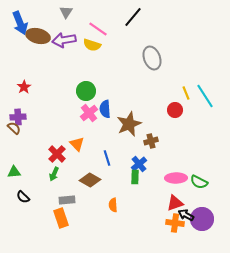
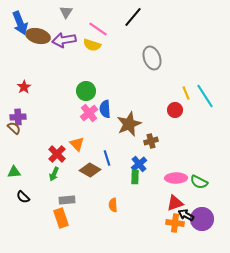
brown diamond: moved 10 px up
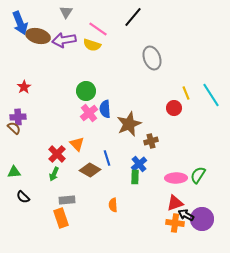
cyan line: moved 6 px right, 1 px up
red circle: moved 1 px left, 2 px up
green semicircle: moved 1 px left, 7 px up; rotated 96 degrees clockwise
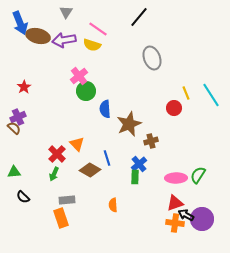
black line: moved 6 px right
pink cross: moved 10 px left, 37 px up
purple cross: rotated 21 degrees counterclockwise
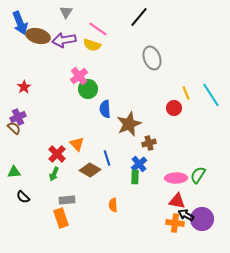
green circle: moved 2 px right, 2 px up
brown cross: moved 2 px left, 2 px down
red triangle: moved 2 px right, 2 px up; rotated 30 degrees clockwise
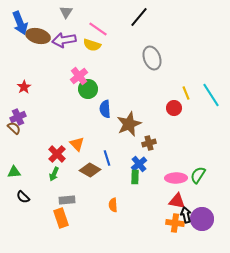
black arrow: rotated 49 degrees clockwise
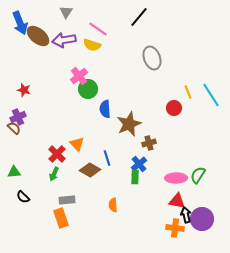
brown ellipse: rotated 25 degrees clockwise
red star: moved 3 px down; rotated 24 degrees counterclockwise
yellow line: moved 2 px right, 1 px up
orange cross: moved 5 px down
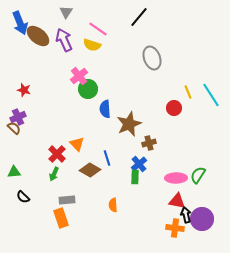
purple arrow: rotated 75 degrees clockwise
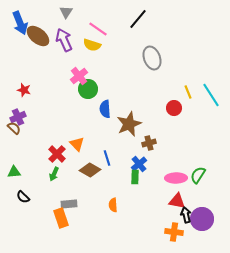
black line: moved 1 px left, 2 px down
gray rectangle: moved 2 px right, 4 px down
orange cross: moved 1 px left, 4 px down
